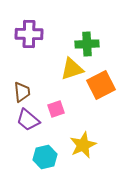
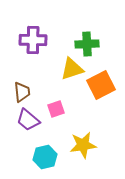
purple cross: moved 4 px right, 6 px down
yellow star: rotated 16 degrees clockwise
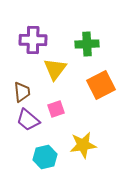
yellow triangle: moved 17 px left; rotated 35 degrees counterclockwise
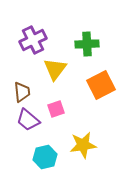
purple cross: rotated 28 degrees counterclockwise
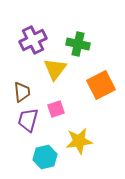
green cross: moved 9 px left; rotated 15 degrees clockwise
purple trapezoid: rotated 65 degrees clockwise
yellow star: moved 4 px left, 4 px up
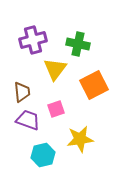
purple cross: rotated 12 degrees clockwise
orange square: moved 7 px left
purple trapezoid: rotated 95 degrees clockwise
yellow star: moved 1 px right, 2 px up
cyan hexagon: moved 2 px left, 2 px up
